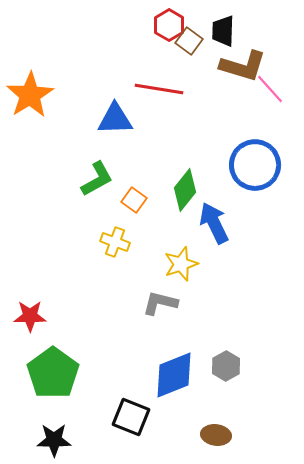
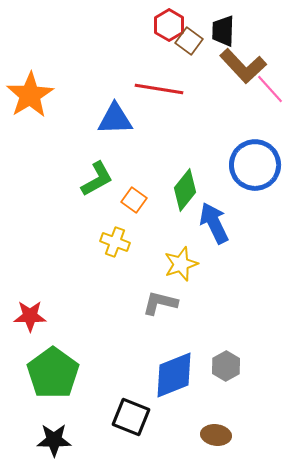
brown L-shape: rotated 30 degrees clockwise
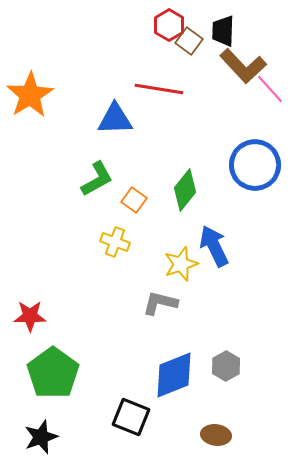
blue arrow: moved 23 px down
black star: moved 13 px left, 3 px up; rotated 20 degrees counterclockwise
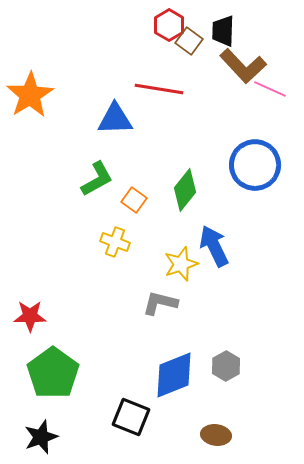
pink line: rotated 24 degrees counterclockwise
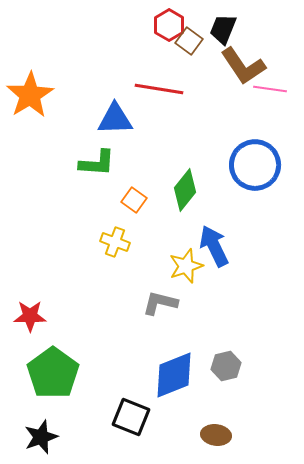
black trapezoid: moved 2 px up; rotated 20 degrees clockwise
brown L-shape: rotated 9 degrees clockwise
pink line: rotated 16 degrees counterclockwise
green L-shape: moved 16 px up; rotated 33 degrees clockwise
yellow star: moved 5 px right, 2 px down
gray hexagon: rotated 16 degrees clockwise
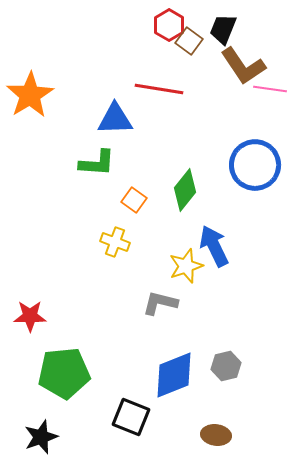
green pentagon: moved 11 px right; rotated 30 degrees clockwise
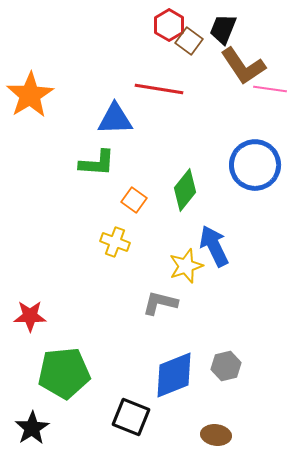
black star: moved 9 px left, 9 px up; rotated 12 degrees counterclockwise
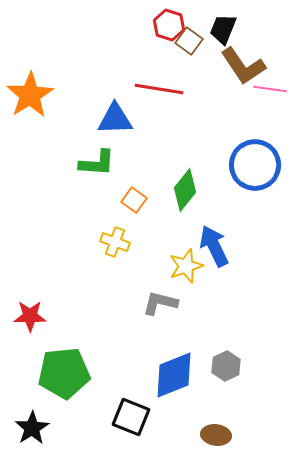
red hexagon: rotated 12 degrees counterclockwise
gray hexagon: rotated 12 degrees counterclockwise
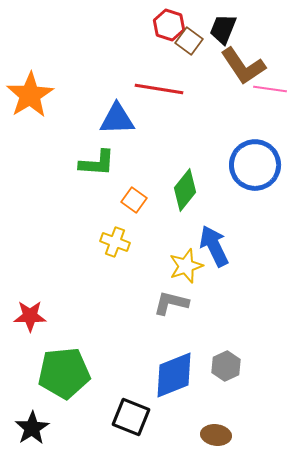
blue triangle: moved 2 px right
gray L-shape: moved 11 px right
